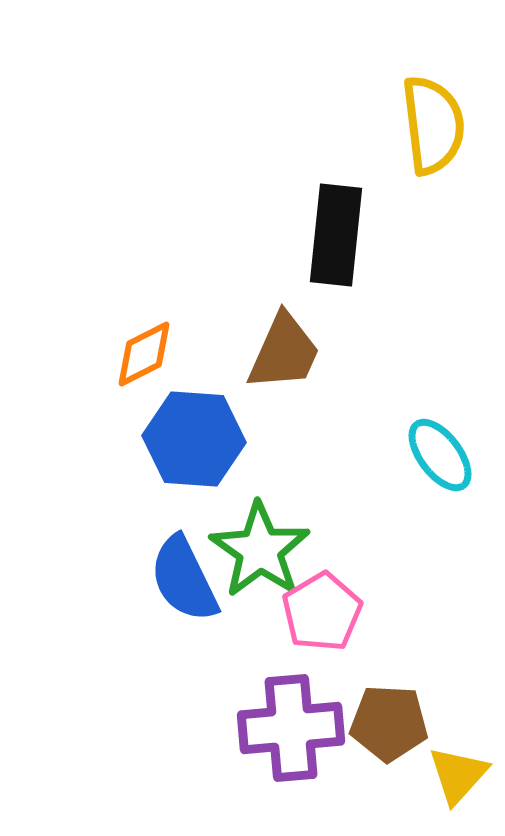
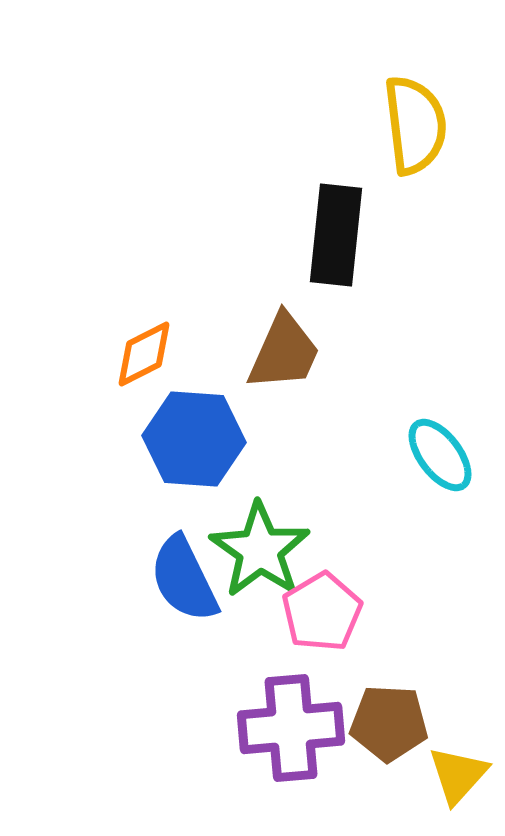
yellow semicircle: moved 18 px left
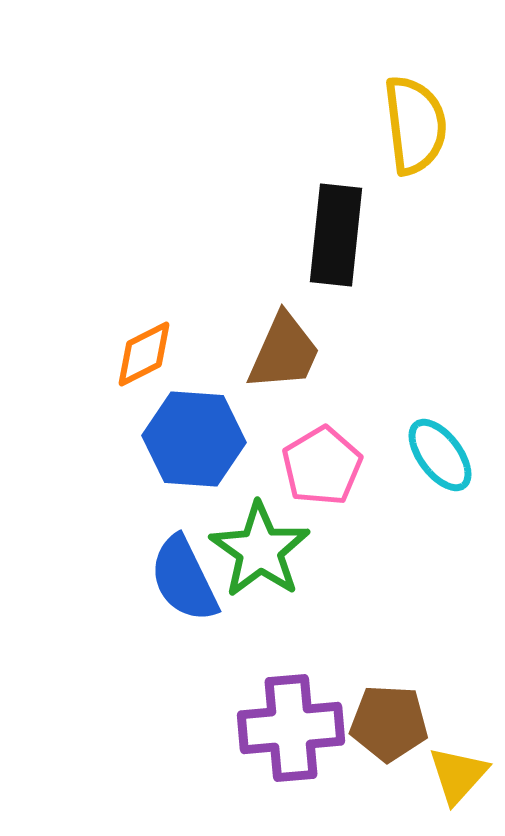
pink pentagon: moved 146 px up
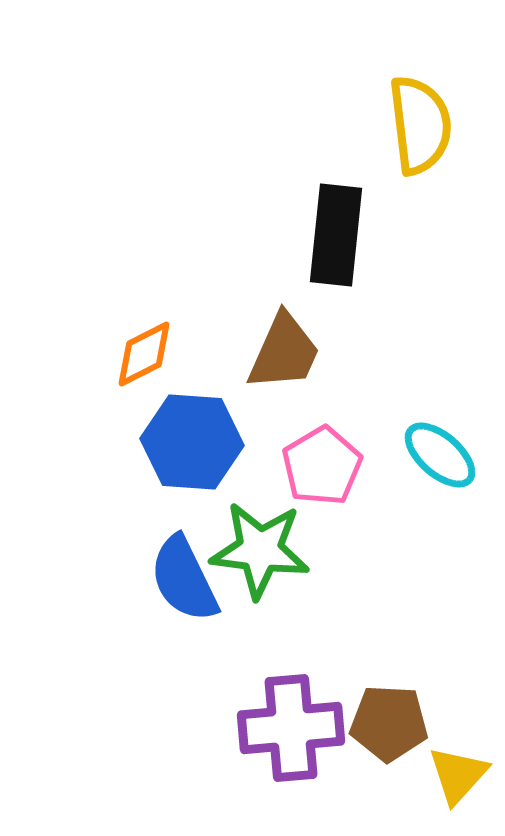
yellow semicircle: moved 5 px right
blue hexagon: moved 2 px left, 3 px down
cyan ellipse: rotated 12 degrees counterclockwise
green star: rotated 28 degrees counterclockwise
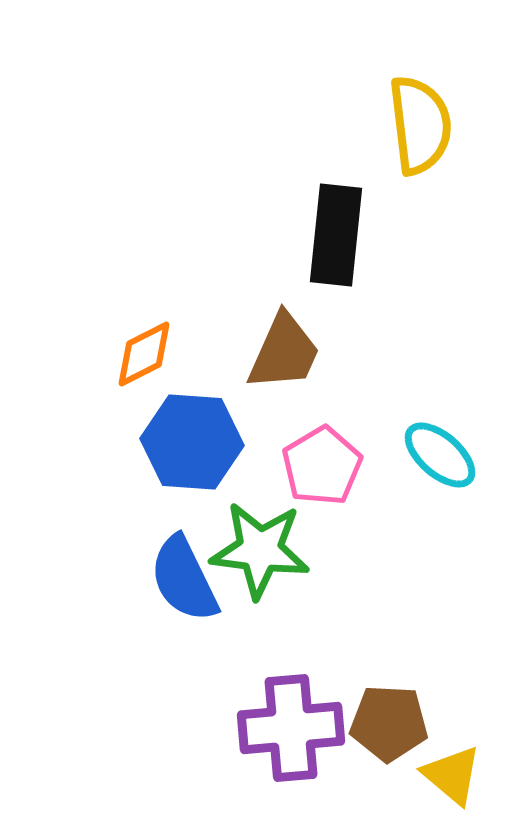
yellow triangle: moved 6 px left; rotated 32 degrees counterclockwise
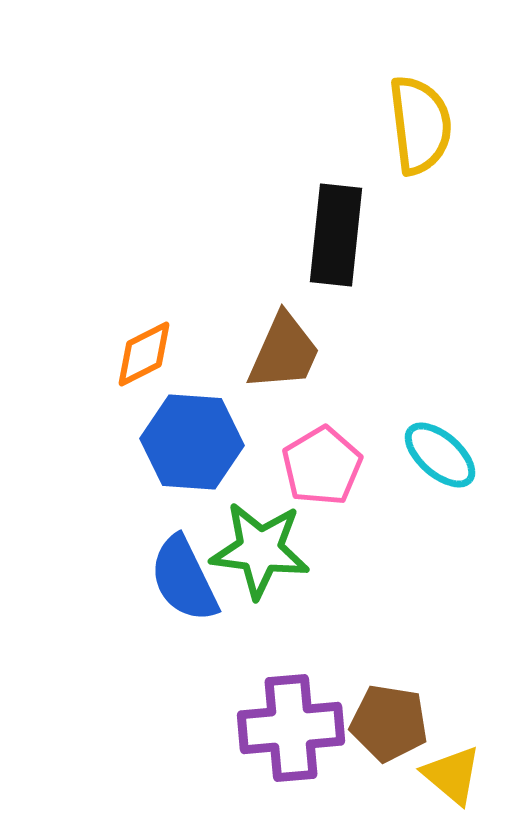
brown pentagon: rotated 6 degrees clockwise
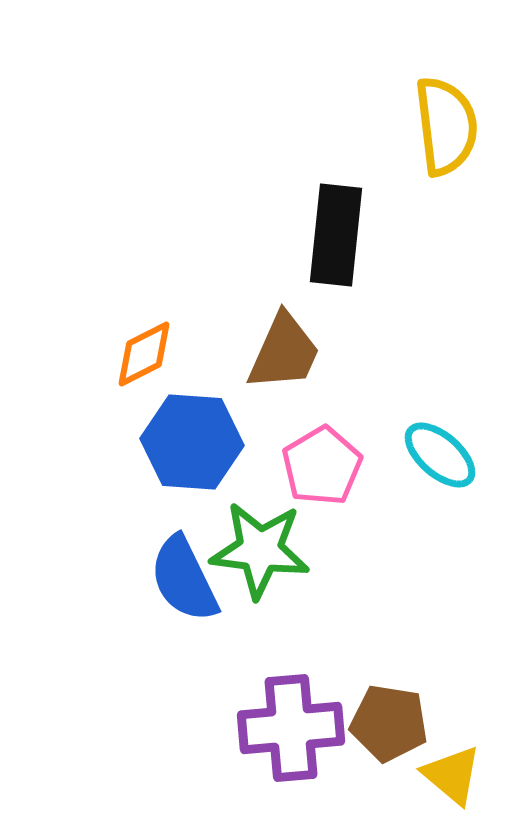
yellow semicircle: moved 26 px right, 1 px down
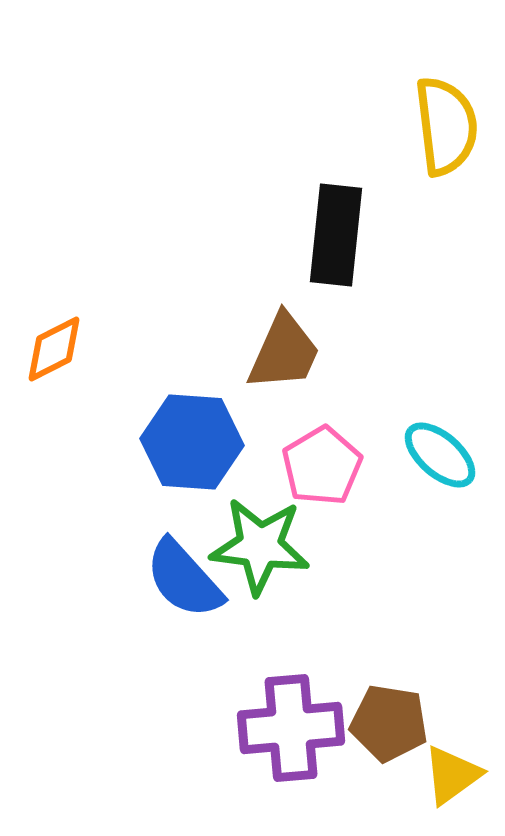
orange diamond: moved 90 px left, 5 px up
green star: moved 4 px up
blue semicircle: rotated 16 degrees counterclockwise
yellow triangle: rotated 44 degrees clockwise
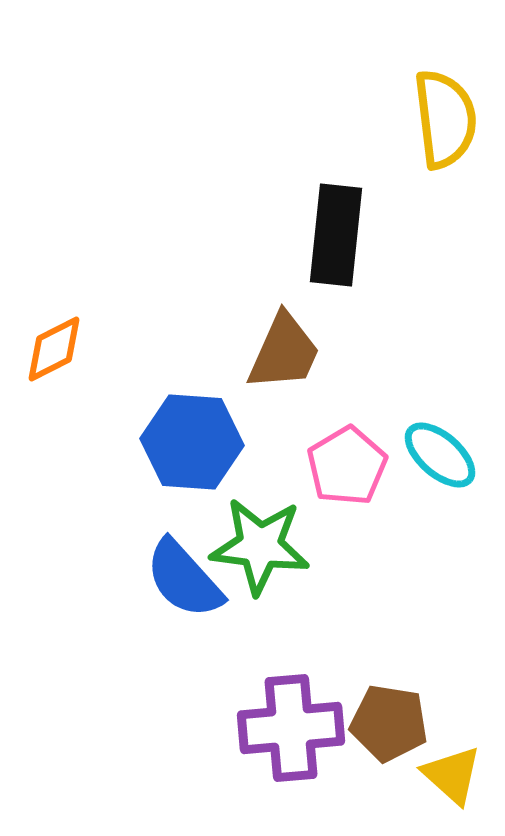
yellow semicircle: moved 1 px left, 7 px up
pink pentagon: moved 25 px right
yellow triangle: rotated 42 degrees counterclockwise
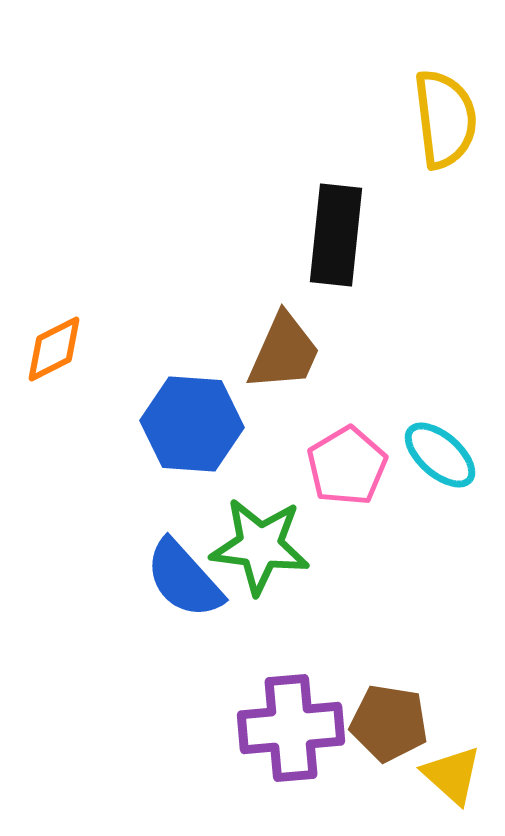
blue hexagon: moved 18 px up
